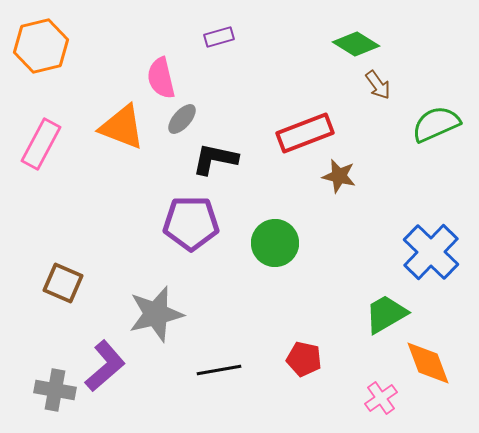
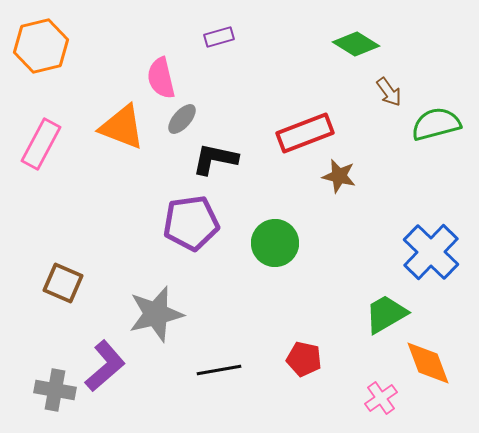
brown arrow: moved 11 px right, 7 px down
green semicircle: rotated 9 degrees clockwise
purple pentagon: rotated 8 degrees counterclockwise
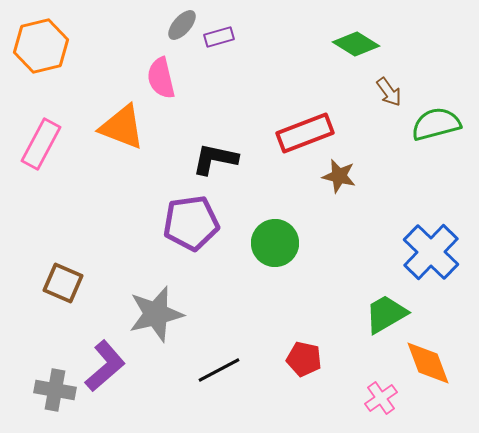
gray ellipse: moved 94 px up
black line: rotated 18 degrees counterclockwise
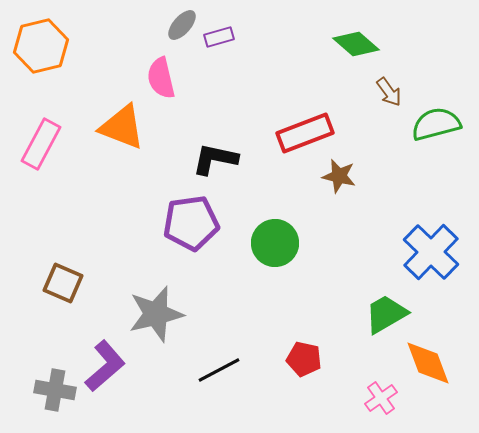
green diamond: rotated 9 degrees clockwise
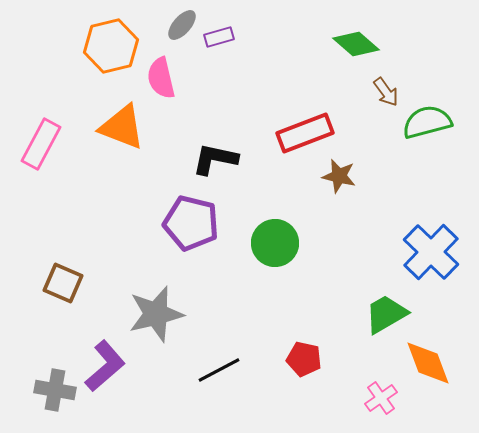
orange hexagon: moved 70 px right
brown arrow: moved 3 px left
green semicircle: moved 9 px left, 2 px up
purple pentagon: rotated 22 degrees clockwise
